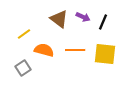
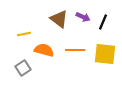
yellow line: rotated 24 degrees clockwise
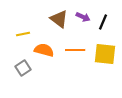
yellow line: moved 1 px left
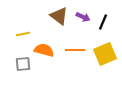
brown triangle: moved 3 px up
yellow square: rotated 30 degrees counterclockwise
gray square: moved 4 px up; rotated 28 degrees clockwise
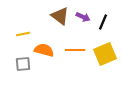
brown triangle: moved 1 px right
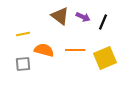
yellow square: moved 4 px down
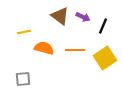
black line: moved 4 px down
yellow line: moved 1 px right, 2 px up
orange semicircle: moved 2 px up
yellow square: rotated 10 degrees counterclockwise
gray square: moved 15 px down
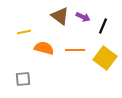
yellow square: rotated 20 degrees counterclockwise
